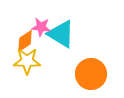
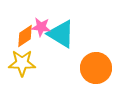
orange diamond: moved 5 px up
yellow star: moved 5 px left, 2 px down
orange circle: moved 5 px right, 6 px up
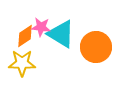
orange circle: moved 21 px up
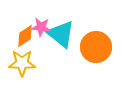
cyan triangle: rotated 8 degrees clockwise
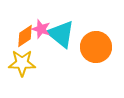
pink star: moved 2 px down; rotated 12 degrees clockwise
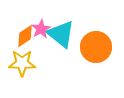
pink star: rotated 24 degrees clockwise
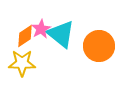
orange circle: moved 3 px right, 1 px up
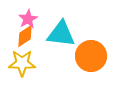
pink star: moved 13 px left, 10 px up
cyan triangle: rotated 32 degrees counterclockwise
orange circle: moved 8 px left, 10 px down
